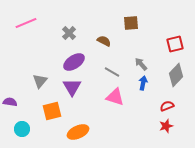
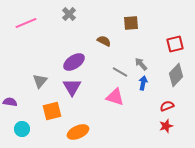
gray cross: moved 19 px up
gray line: moved 8 px right
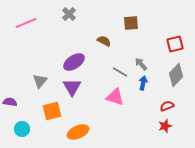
red star: moved 1 px left
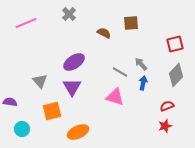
brown semicircle: moved 8 px up
gray triangle: rotated 21 degrees counterclockwise
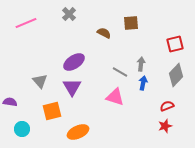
gray arrow: rotated 48 degrees clockwise
